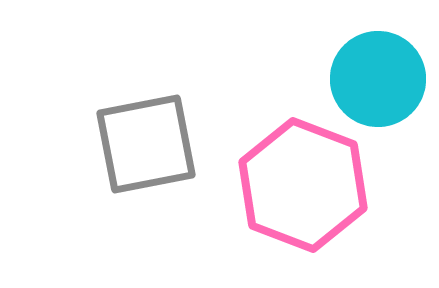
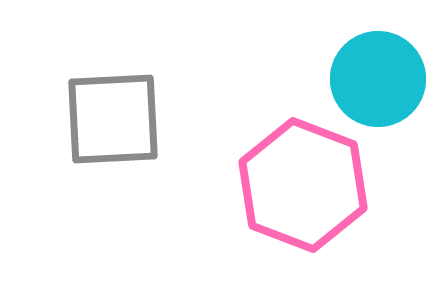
gray square: moved 33 px left, 25 px up; rotated 8 degrees clockwise
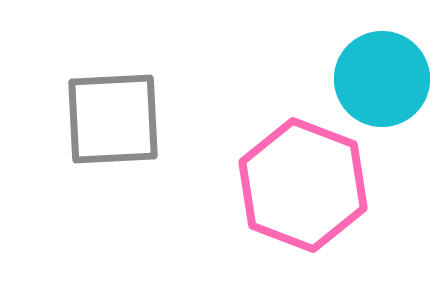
cyan circle: moved 4 px right
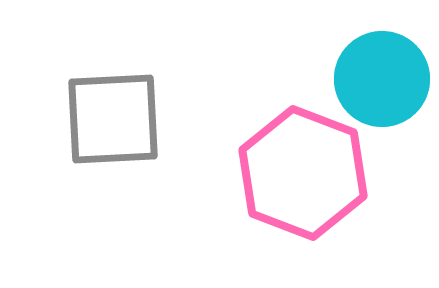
pink hexagon: moved 12 px up
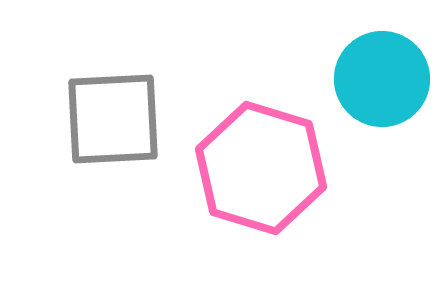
pink hexagon: moved 42 px left, 5 px up; rotated 4 degrees counterclockwise
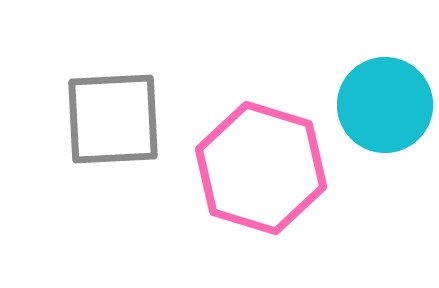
cyan circle: moved 3 px right, 26 px down
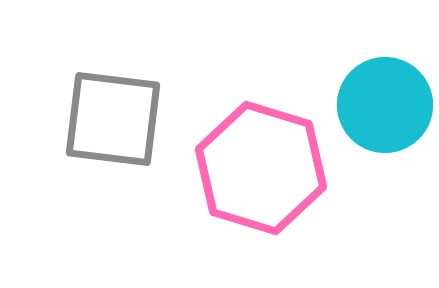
gray square: rotated 10 degrees clockwise
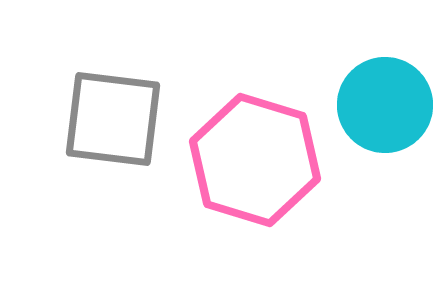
pink hexagon: moved 6 px left, 8 px up
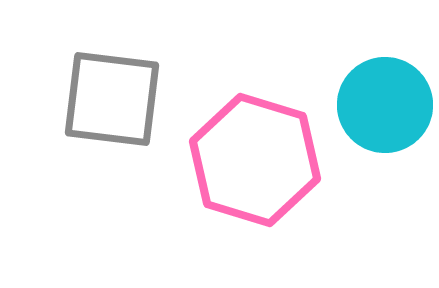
gray square: moved 1 px left, 20 px up
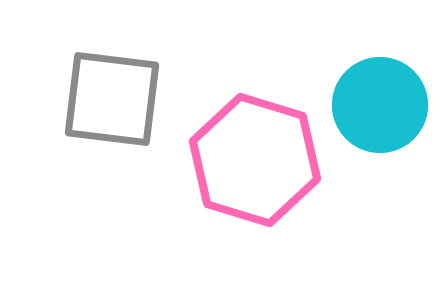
cyan circle: moved 5 px left
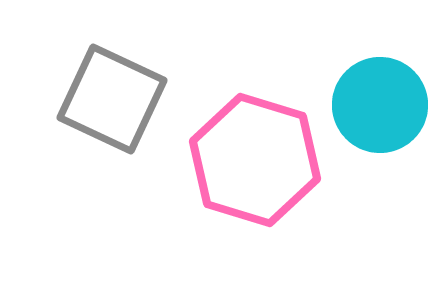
gray square: rotated 18 degrees clockwise
